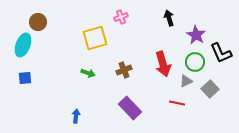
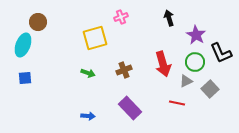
blue arrow: moved 12 px right; rotated 88 degrees clockwise
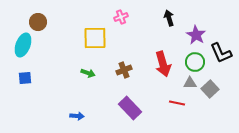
yellow square: rotated 15 degrees clockwise
gray triangle: moved 4 px right, 2 px down; rotated 24 degrees clockwise
blue arrow: moved 11 px left
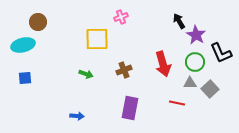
black arrow: moved 10 px right, 3 px down; rotated 14 degrees counterclockwise
yellow square: moved 2 px right, 1 px down
cyan ellipse: rotated 55 degrees clockwise
green arrow: moved 2 px left, 1 px down
purple rectangle: rotated 55 degrees clockwise
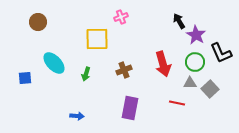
cyan ellipse: moved 31 px right, 18 px down; rotated 60 degrees clockwise
green arrow: rotated 88 degrees clockwise
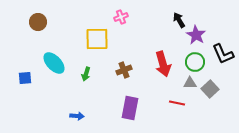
black arrow: moved 1 px up
black L-shape: moved 2 px right, 1 px down
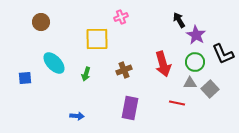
brown circle: moved 3 px right
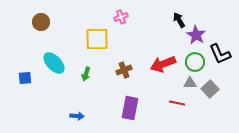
black L-shape: moved 3 px left
red arrow: rotated 85 degrees clockwise
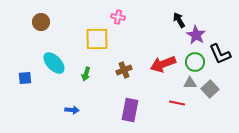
pink cross: moved 3 px left; rotated 32 degrees clockwise
purple rectangle: moved 2 px down
blue arrow: moved 5 px left, 6 px up
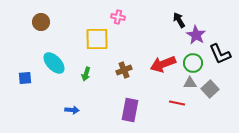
green circle: moved 2 px left, 1 px down
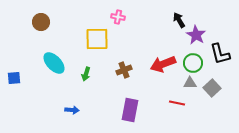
black L-shape: rotated 10 degrees clockwise
blue square: moved 11 px left
gray square: moved 2 px right, 1 px up
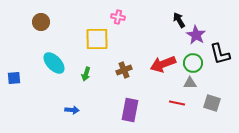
gray square: moved 15 px down; rotated 30 degrees counterclockwise
